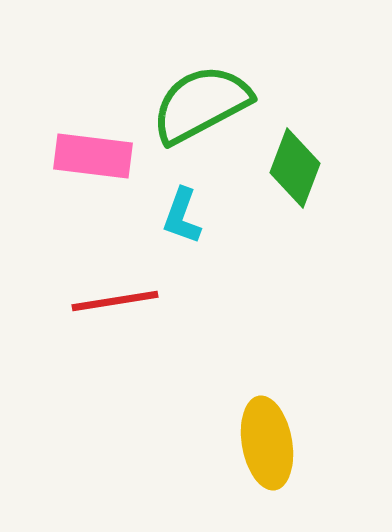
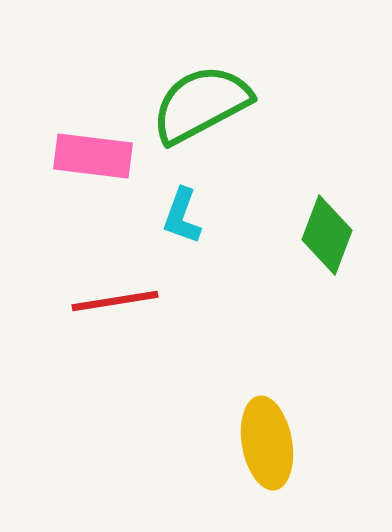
green diamond: moved 32 px right, 67 px down
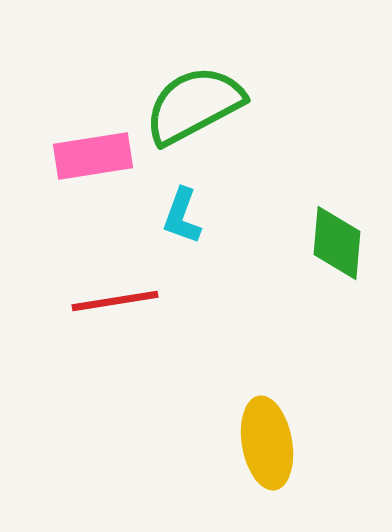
green semicircle: moved 7 px left, 1 px down
pink rectangle: rotated 16 degrees counterclockwise
green diamond: moved 10 px right, 8 px down; rotated 16 degrees counterclockwise
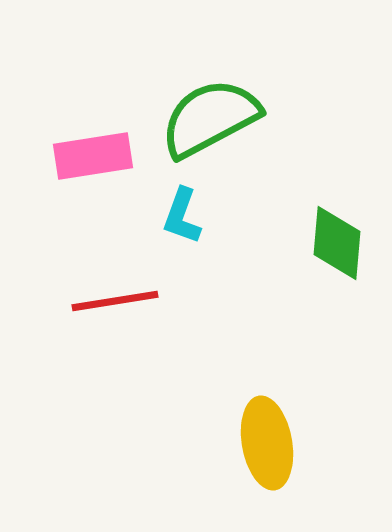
green semicircle: moved 16 px right, 13 px down
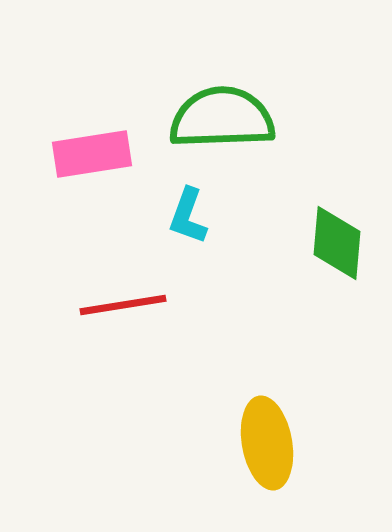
green semicircle: moved 12 px right; rotated 26 degrees clockwise
pink rectangle: moved 1 px left, 2 px up
cyan L-shape: moved 6 px right
red line: moved 8 px right, 4 px down
